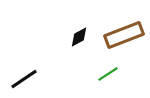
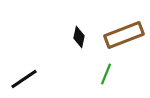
black diamond: rotated 50 degrees counterclockwise
green line: moved 2 px left; rotated 35 degrees counterclockwise
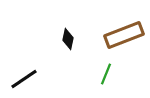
black diamond: moved 11 px left, 2 px down
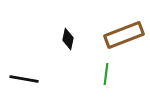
green line: rotated 15 degrees counterclockwise
black line: rotated 44 degrees clockwise
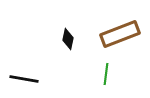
brown rectangle: moved 4 px left, 1 px up
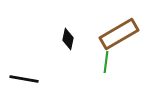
brown rectangle: moved 1 px left; rotated 9 degrees counterclockwise
green line: moved 12 px up
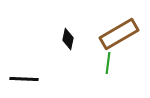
green line: moved 2 px right, 1 px down
black line: rotated 8 degrees counterclockwise
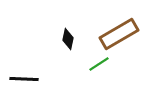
green line: moved 9 px left, 1 px down; rotated 50 degrees clockwise
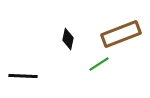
brown rectangle: moved 2 px right; rotated 9 degrees clockwise
black line: moved 1 px left, 3 px up
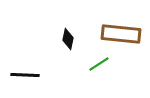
brown rectangle: rotated 27 degrees clockwise
black line: moved 2 px right, 1 px up
